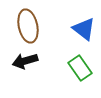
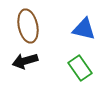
blue triangle: rotated 25 degrees counterclockwise
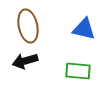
green rectangle: moved 2 px left, 3 px down; rotated 50 degrees counterclockwise
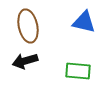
blue triangle: moved 7 px up
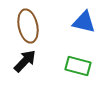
black arrow: rotated 150 degrees clockwise
green rectangle: moved 5 px up; rotated 10 degrees clockwise
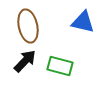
blue triangle: moved 1 px left
green rectangle: moved 18 px left
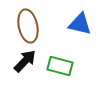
blue triangle: moved 3 px left, 2 px down
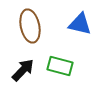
brown ellipse: moved 2 px right
black arrow: moved 2 px left, 9 px down
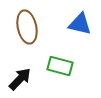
brown ellipse: moved 3 px left, 1 px down
black arrow: moved 3 px left, 9 px down
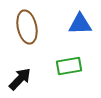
blue triangle: rotated 15 degrees counterclockwise
green rectangle: moved 9 px right; rotated 25 degrees counterclockwise
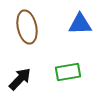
green rectangle: moved 1 px left, 6 px down
